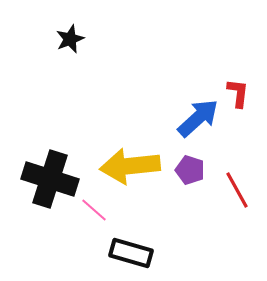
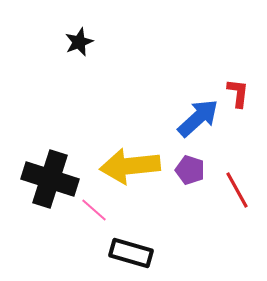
black star: moved 9 px right, 3 px down
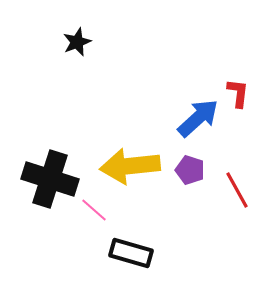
black star: moved 2 px left
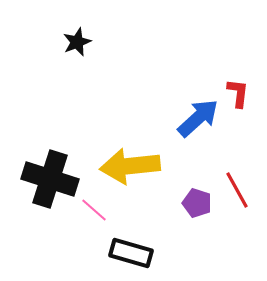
purple pentagon: moved 7 px right, 33 px down
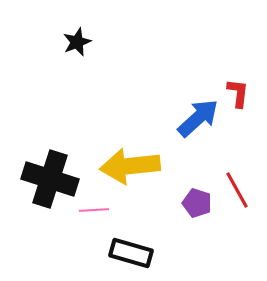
pink line: rotated 44 degrees counterclockwise
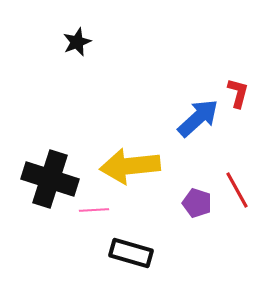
red L-shape: rotated 8 degrees clockwise
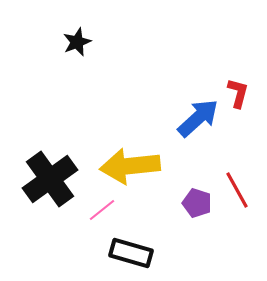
black cross: rotated 36 degrees clockwise
pink line: moved 8 px right; rotated 36 degrees counterclockwise
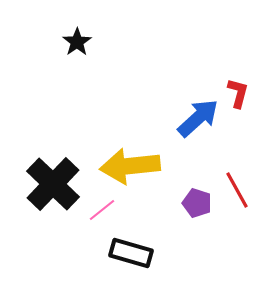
black star: rotated 12 degrees counterclockwise
black cross: moved 3 px right, 5 px down; rotated 10 degrees counterclockwise
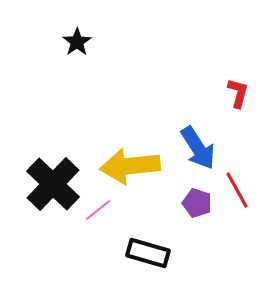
blue arrow: moved 30 px down; rotated 99 degrees clockwise
pink line: moved 4 px left
black rectangle: moved 17 px right
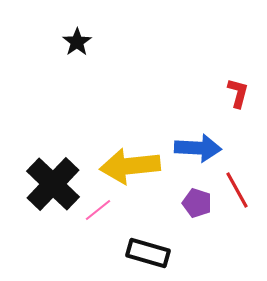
blue arrow: rotated 54 degrees counterclockwise
